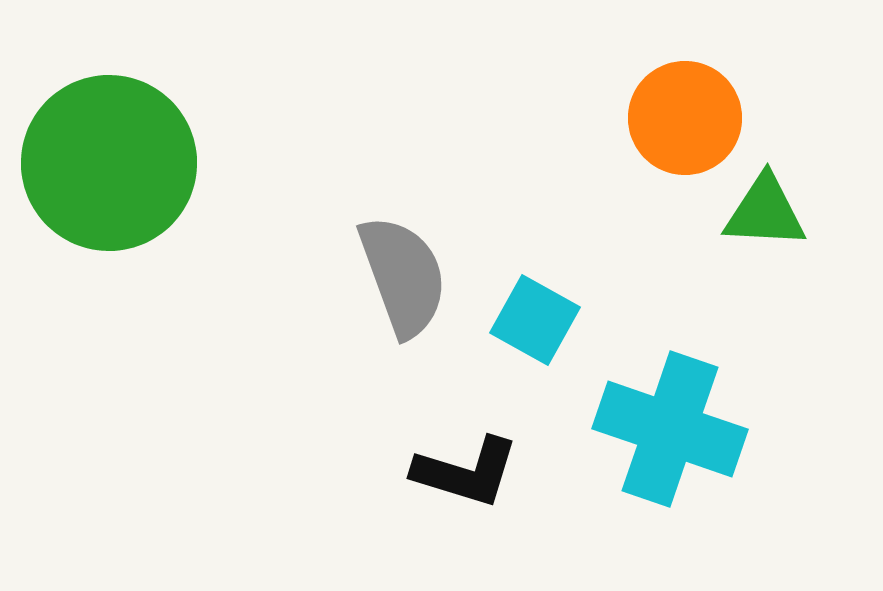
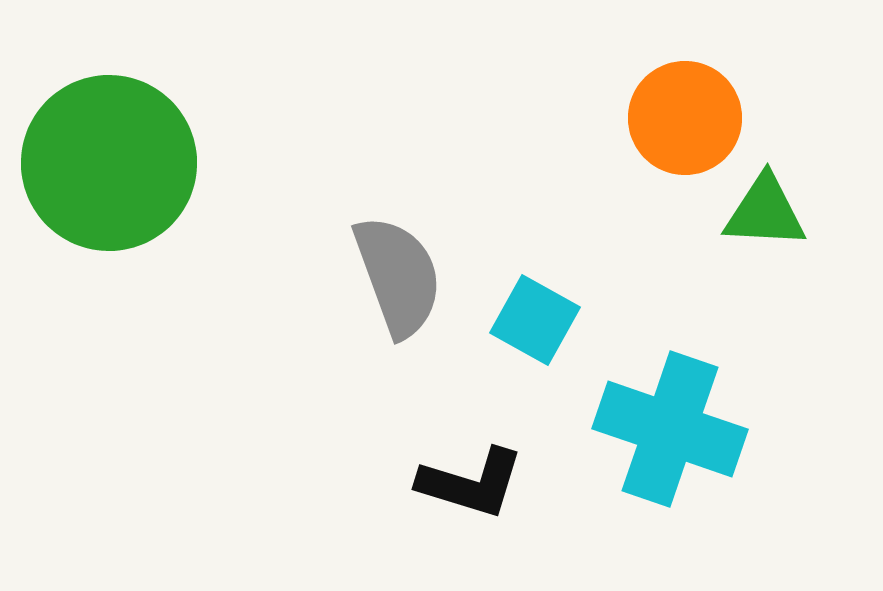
gray semicircle: moved 5 px left
black L-shape: moved 5 px right, 11 px down
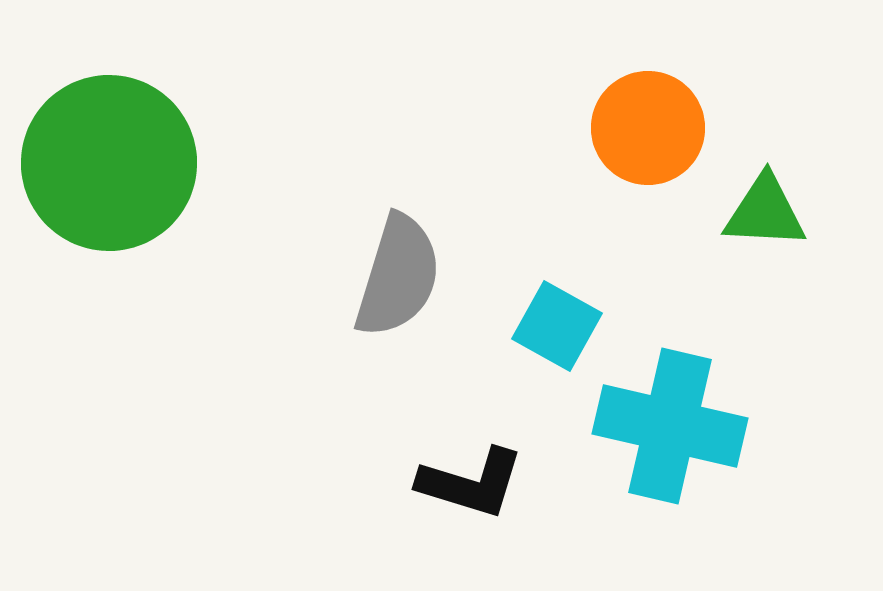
orange circle: moved 37 px left, 10 px down
gray semicircle: rotated 37 degrees clockwise
cyan square: moved 22 px right, 6 px down
cyan cross: moved 3 px up; rotated 6 degrees counterclockwise
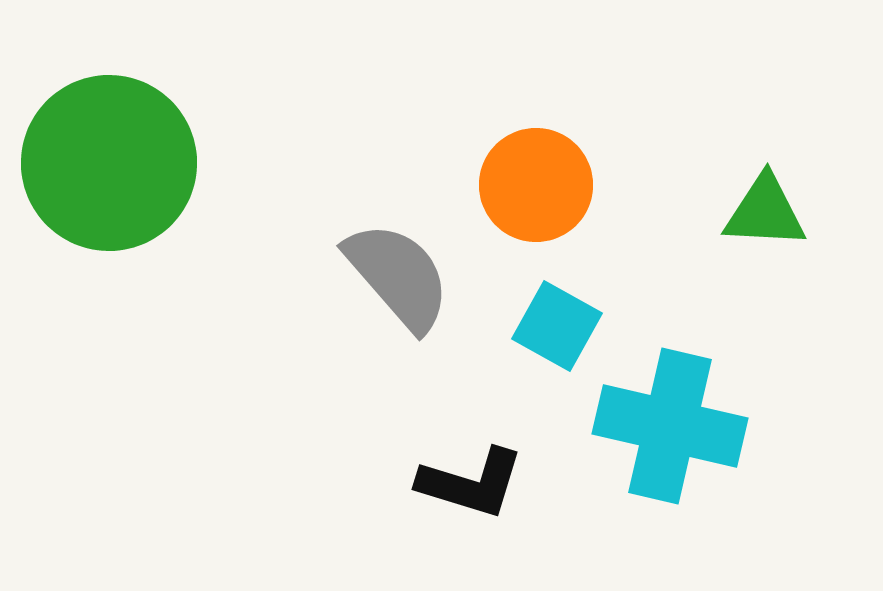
orange circle: moved 112 px left, 57 px down
gray semicircle: rotated 58 degrees counterclockwise
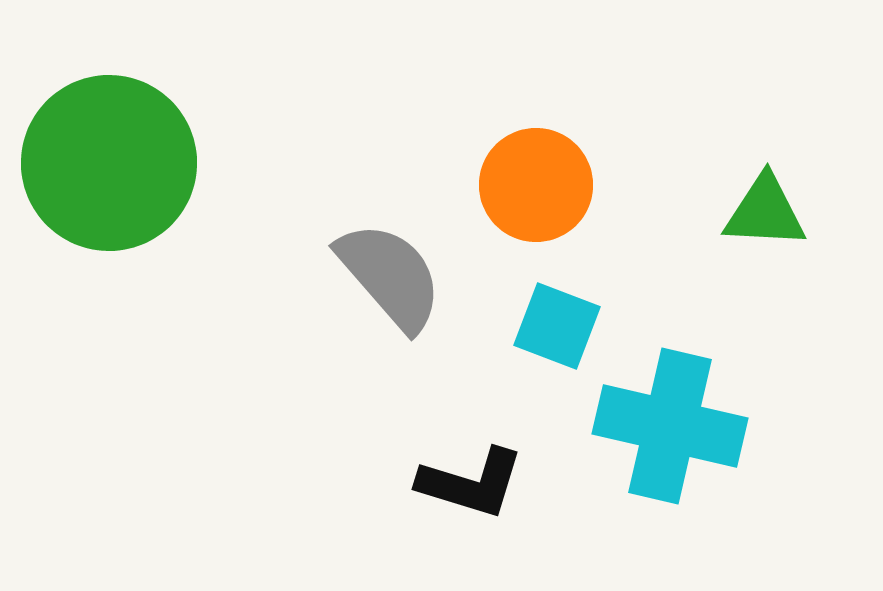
gray semicircle: moved 8 px left
cyan square: rotated 8 degrees counterclockwise
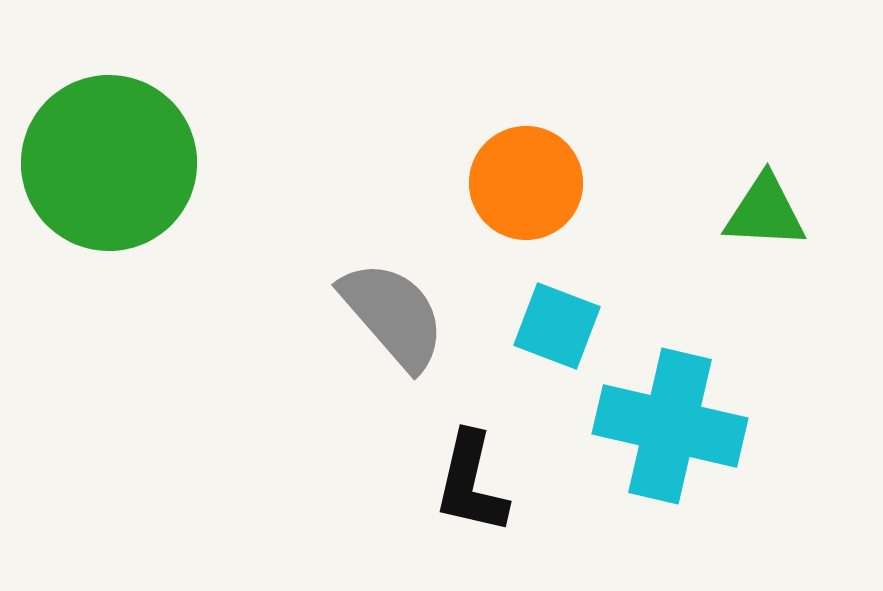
orange circle: moved 10 px left, 2 px up
gray semicircle: moved 3 px right, 39 px down
black L-shape: rotated 86 degrees clockwise
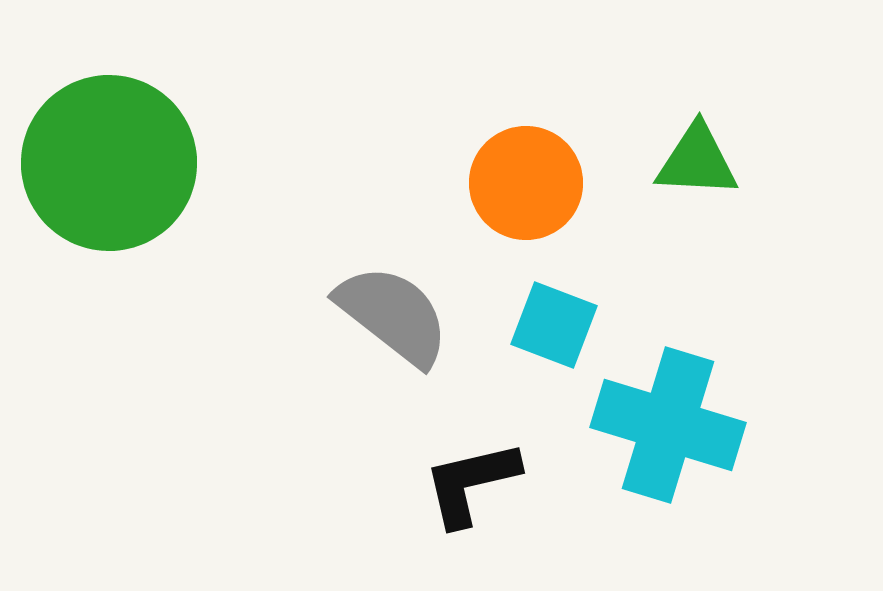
green triangle: moved 68 px left, 51 px up
gray semicircle: rotated 11 degrees counterclockwise
cyan square: moved 3 px left, 1 px up
cyan cross: moved 2 px left, 1 px up; rotated 4 degrees clockwise
black L-shape: rotated 64 degrees clockwise
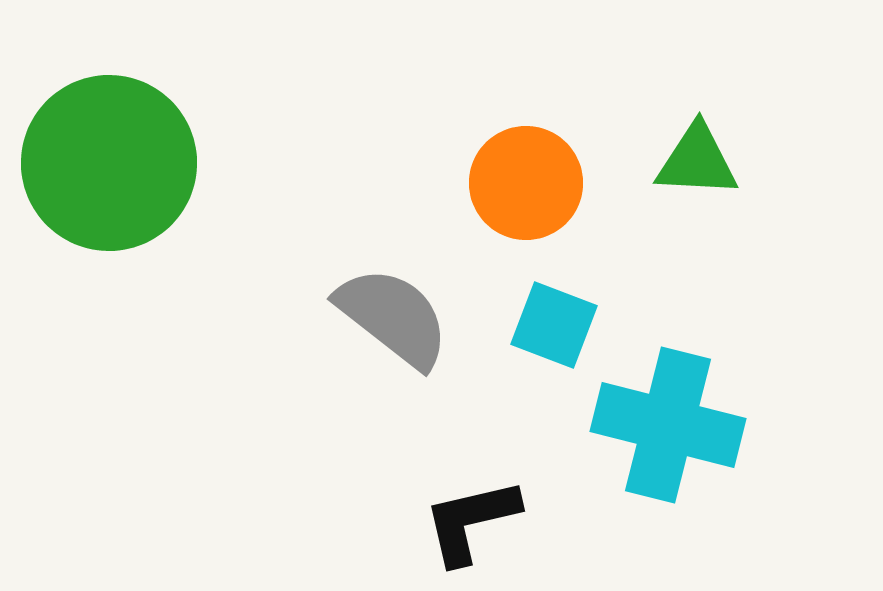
gray semicircle: moved 2 px down
cyan cross: rotated 3 degrees counterclockwise
black L-shape: moved 38 px down
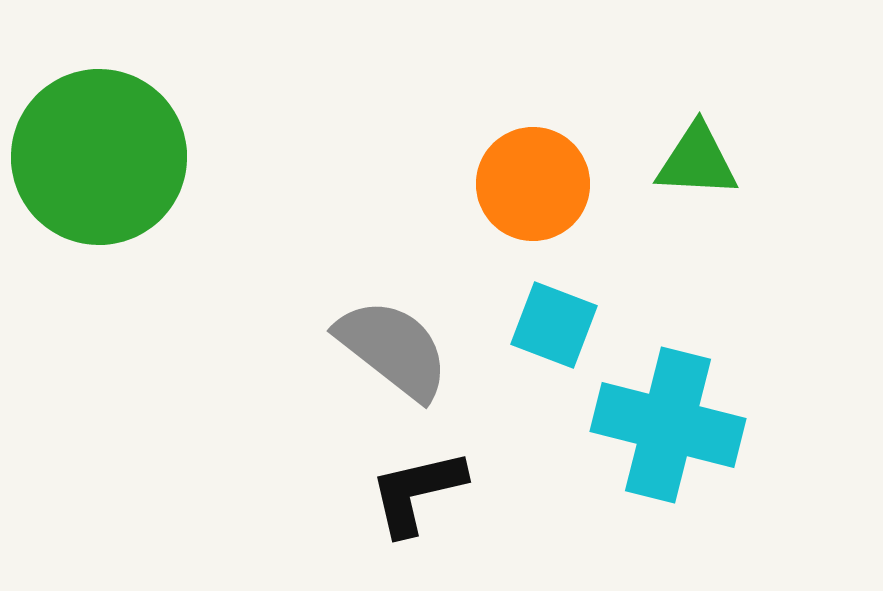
green circle: moved 10 px left, 6 px up
orange circle: moved 7 px right, 1 px down
gray semicircle: moved 32 px down
black L-shape: moved 54 px left, 29 px up
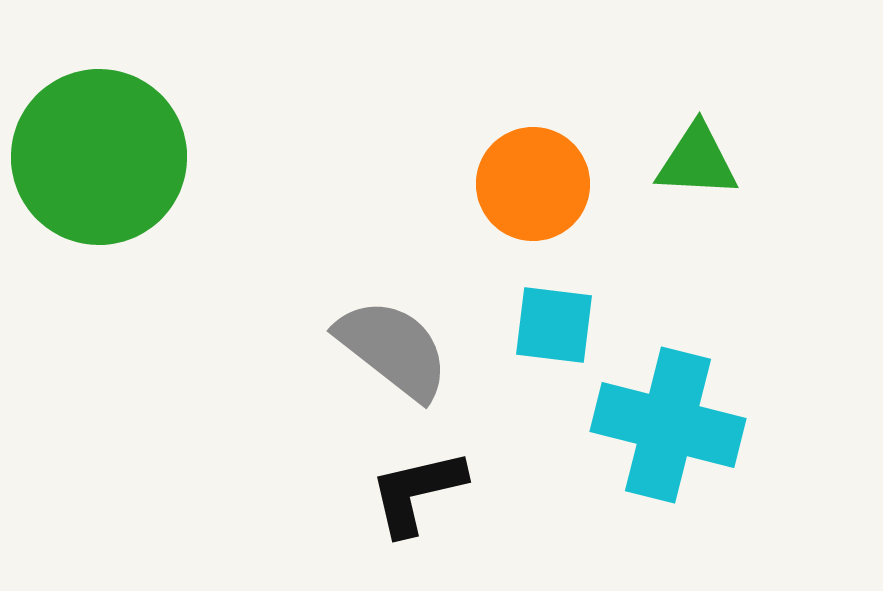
cyan square: rotated 14 degrees counterclockwise
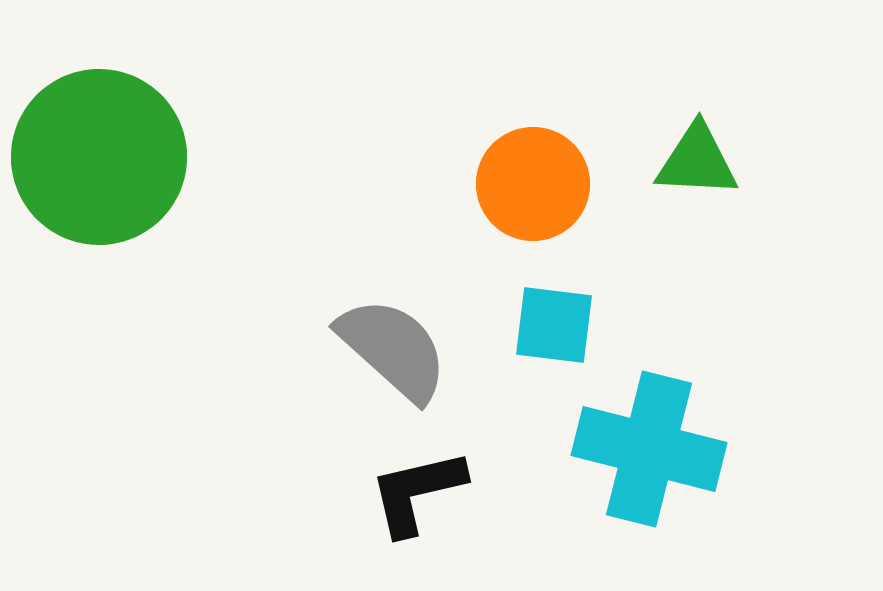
gray semicircle: rotated 4 degrees clockwise
cyan cross: moved 19 px left, 24 px down
